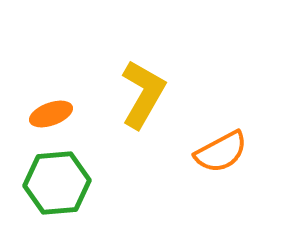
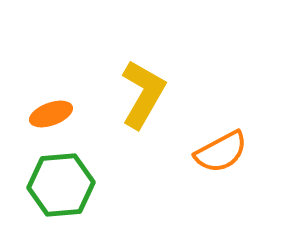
green hexagon: moved 4 px right, 2 px down
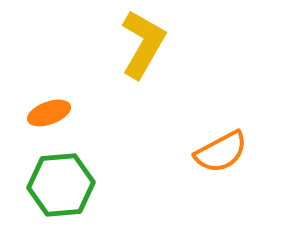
yellow L-shape: moved 50 px up
orange ellipse: moved 2 px left, 1 px up
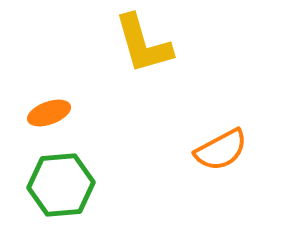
yellow L-shape: rotated 134 degrees clockwise
orange semicircle: moved 2 px up
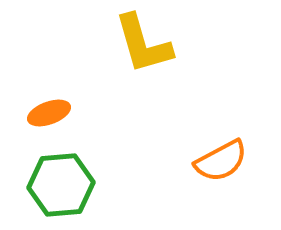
orange semicircle: moved 11 px down
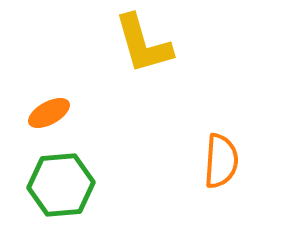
orange ellipse: rotated 9 degrees counterclockwise
orange semicircle: rotated 58 degrees counterclockwise
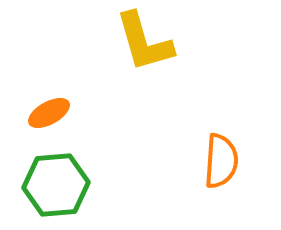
yellow L-shape: moved 1 px right, 2 px up
green hexagon: moved 5 px left
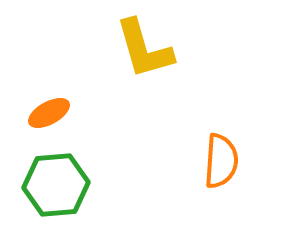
yellow L-shape: moved 7 px down
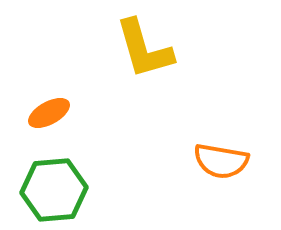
orange semicircle: rotated 96 degrees clockwise
green hexagon: moved 2 px left, 5 px down
